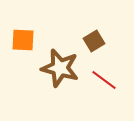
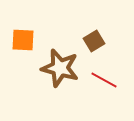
red line: rotated 8 degrees counterclockwise
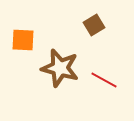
brown square: moved 16 px up
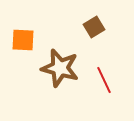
brown square: moved 2 px down
red line: rotated 36 degrees clockwise
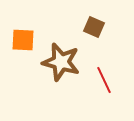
brown square: rotated 35 degrees counterclockwise
brown star: moved 1 px right, 6 px up
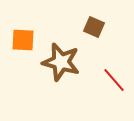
red line: moved 10 px right; rotated 16 degrees counterclockwise
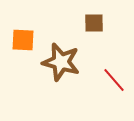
brown square: moved 4 px up; rotated 25 degrees counterclockwise
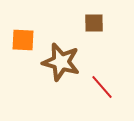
red line: moved 12 px left, 7 px down
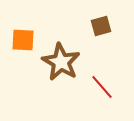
brown square: moved 7 px right, 3 px down; rotated 15 degrees counterclockwise
brown star: rotated 15 degrees clockwise
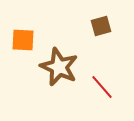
brown star: moved 2 px left, 5 px down; rotated 6 degrees counterclockwise
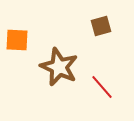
orange square: moved 6 px left
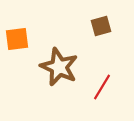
orange square: moved 1 px up; rotated 10 degrees counterclockwise
red line: rotated 72 degrees clockwise
